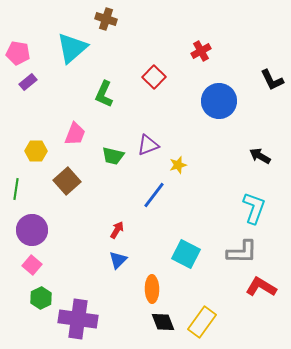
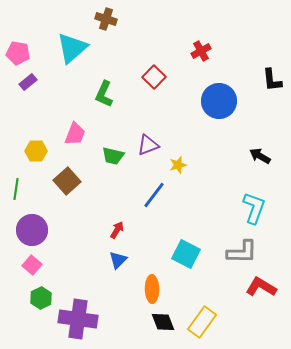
black L-shape: rotated 20 degrees clockwise
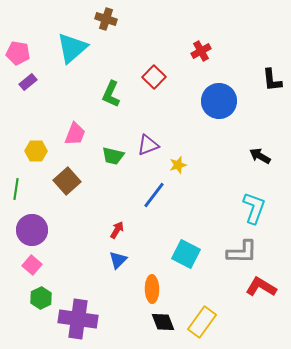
green L-shape: moved 7 px right
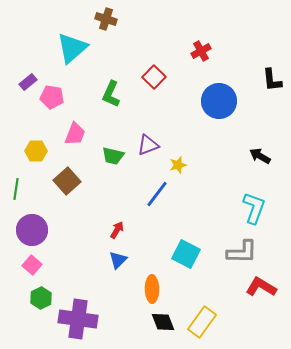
pink pentagon: moved 34 px right, 44 px down
blue line: moved 3 px right, 1 px up
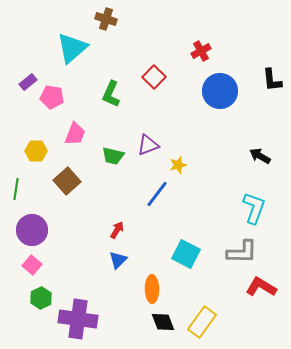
blue circle: moved 1 px right, 10 px up
